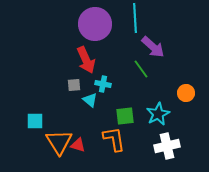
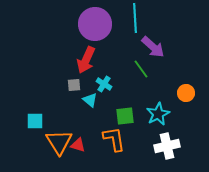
red arrow: rotated 48 degrees clockwise
cyan cross: moved 1 px right; rotated 21 degrees clockwise
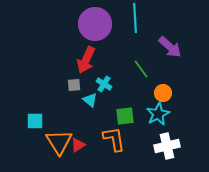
purple arrow: moved 17 px right
orange circle: moved 23 px left
red triangle: rotated 49 degrees counterclockwise
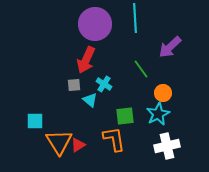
purple arrow: rotated 95 degrees clockwise
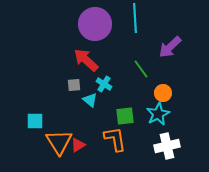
red arrow: rotated 108 degrees clockwise
orange L-shape: moved 1 px right
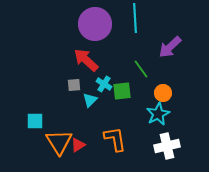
cyan triangle: rotated 35 degrees clockwise
green square: moved 3 px left, 25 px up
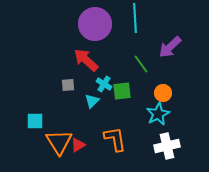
green line: moved 5 px up
gray square: moved 6 px left
cyan triangle: moved 2 px right, 1 px down
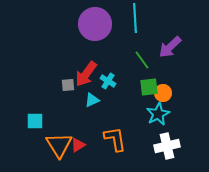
red arrow: moved 14 px down; rotated 96 degrees counterclockwise
green line: moved 1 px right, 4 px up
cyan cross: moved 4 px right, 3 px up
green square: moved 27 px right, 4 px up
cyan triangle: moved 1 px up; rotated 21 degrees clockwise
orange triangle: moved 3 px down
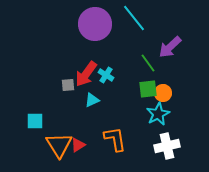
cyan line: moved 1 px left; rotated 36 degrees counterclockwise
green line: moved 6 px right, 3 px down
cyan cross: moved 2 px left, 6 px up
green square: moved 1 px left, 2 px down
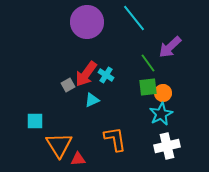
purple circle: moved 8 px left, 2 px up
gray square: rotated 24 degrees counterclockwise
green square: moved 2 px up
cyan star: moved 3 px right
red triangle: moved 14 px down; rotated 28 degrees clockwise
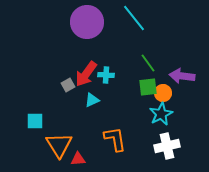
purple arrow: moved 12 px right, 29 px down; rotated 50 degrees clockwise
cyan cross: rotated 28 degrees counterclockwise
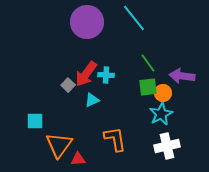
gray square: rotated 16 degrees counterclockwise
orange triangle: rotated 8 degrees clockwise
